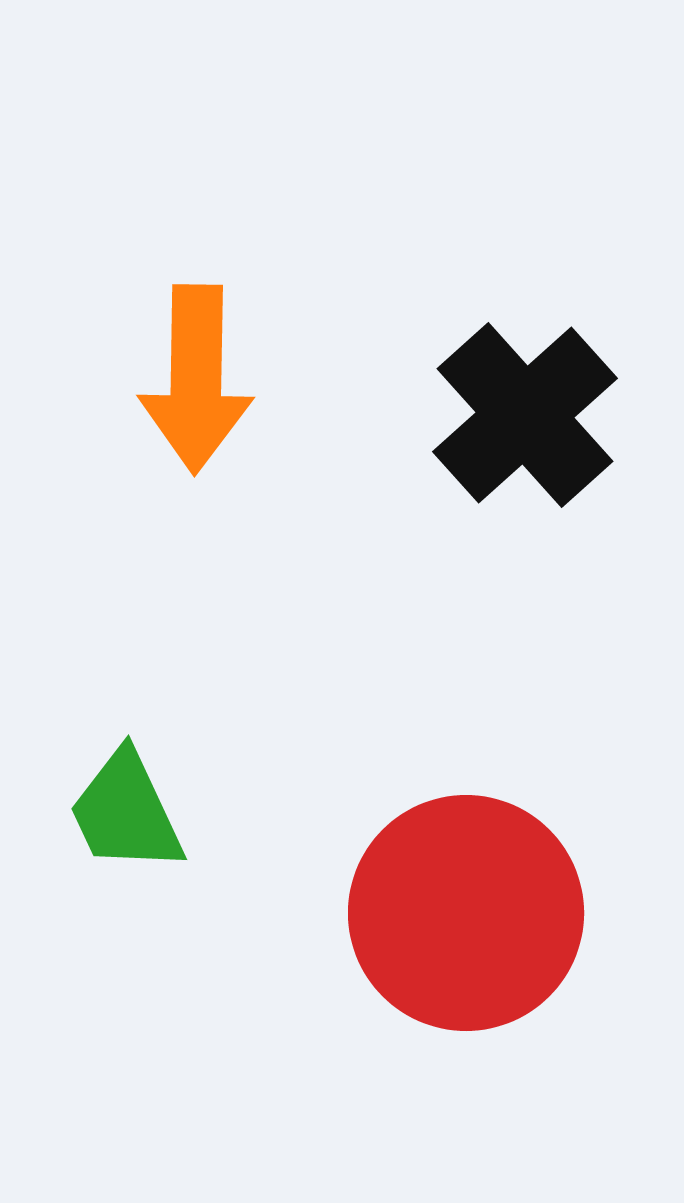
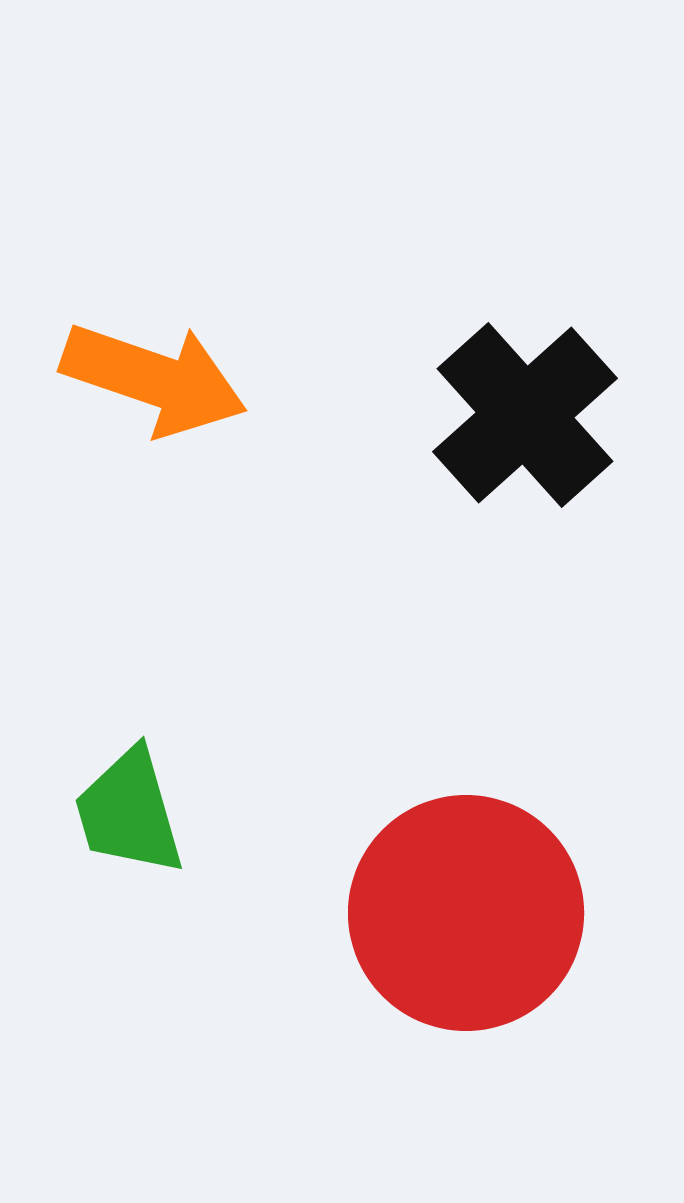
orange arrow: moved 42 px left; rotated 72 degrees counterclockwise
green trapezoid: moved 3 px right; rotated 9 degrees clockwise
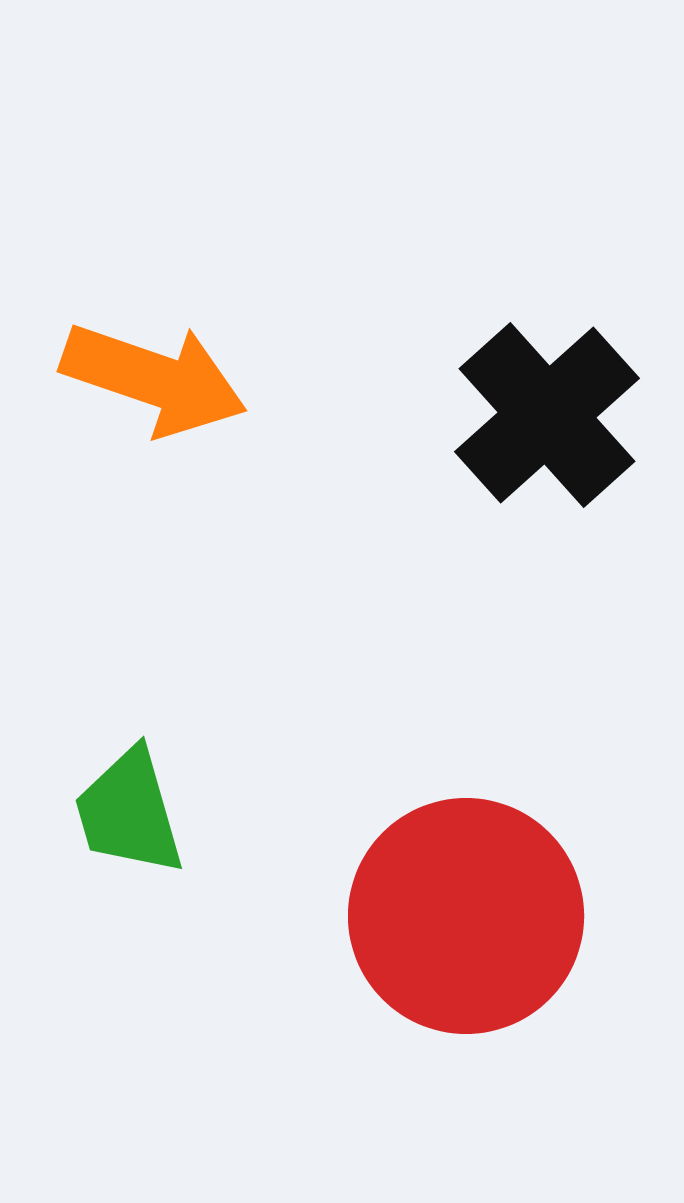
black cross: moved 22 px right
red circle: moved 3 px down
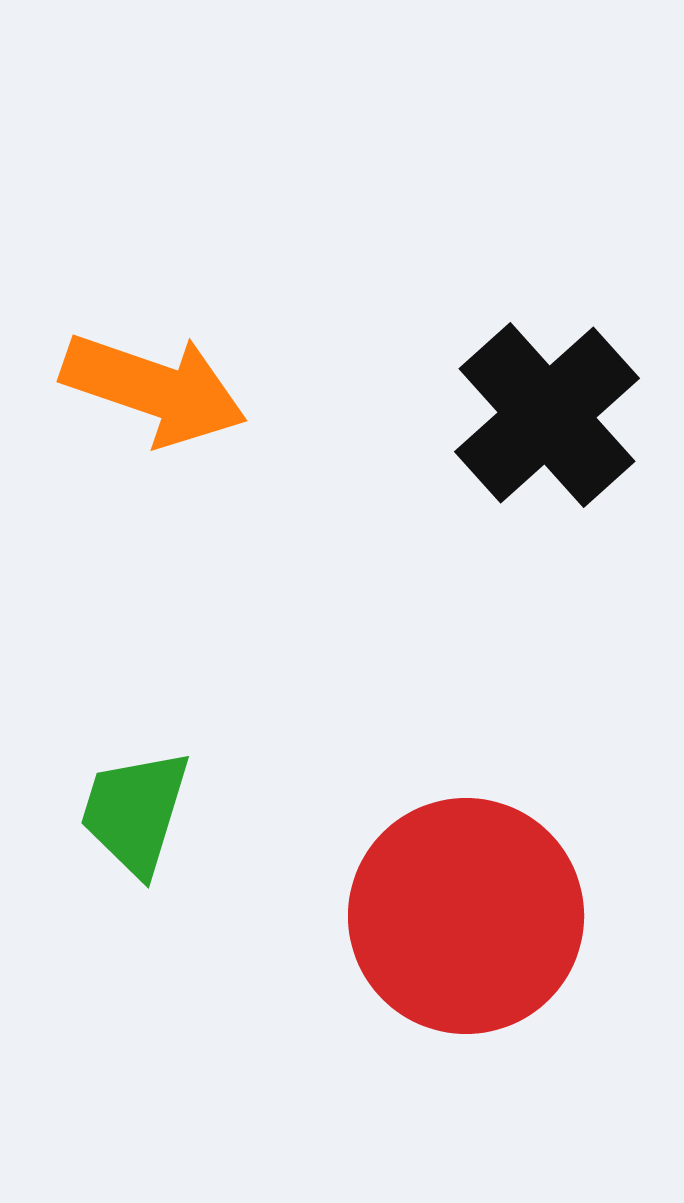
orange arrow: moved 10 px down
green trapezoid: moved 6 px right; rotated 33 degrees clockwise
